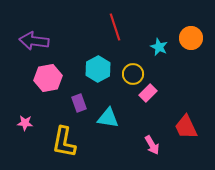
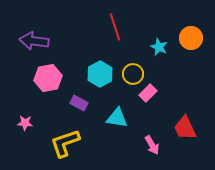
cyan hexagon: moved 2 px right, 5 px down
purple rectangle: rotated 42 degrees counterclockwise
cyan triangle: moved 9 px right
red trapezoid: moved 1 px left, 1 px down
yellow L-shape: moved 1 px right, 1 px down; rotated 60 degrees clockwise
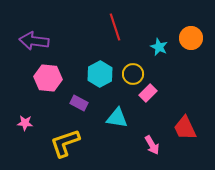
pink hexagon: rotated 16 degrees clockwise
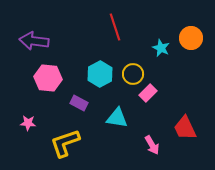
cyan star: moved 2 px right, 1 px down
pink star: moved 3 px right
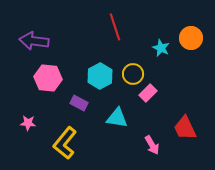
cyan hexagon: moved 2 px down
yellow L-shape: rotated 32 degrees counterclockwise
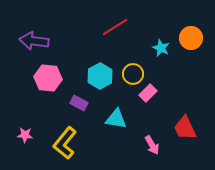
red line: rotated 76 degrees clockwise
cyan triangle: moved 1 px left, 1 px down
pink star: moved 3 px left, 12 px down
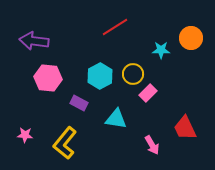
cyan star: moved 2 px down; rotated 24 degrees counterclockwise
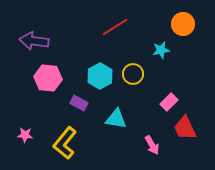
orange circle: moved 8 px left, 14 px up
cyan star: rotated 12 degrees counterclockwise
pink rectangle: moved 21 px right, 9 px down
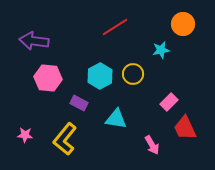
yellow L-shape: moved 4 px up
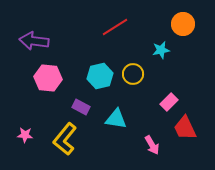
cyan hexagon: rotated 15 degrees clockwise
purple rectangle: moved 2 px right, 4 px down
